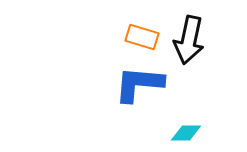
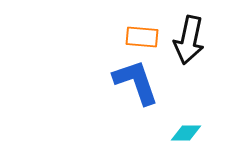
orange rectangle: rotated 12 degrees counterclockwise
blue L-shape: moved 3 px left, 2 px up; rotated 66 degrees clockwise
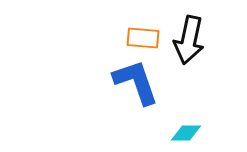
orange rectangle: moved 1 px right, 1 px down
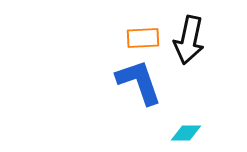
orange rectangle: rotated 8 degrees counterclockwise
blue L-shape: moved 3 px right
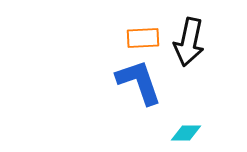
black arrow: moved 2 px down
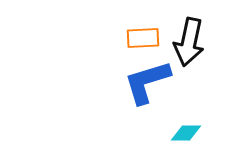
blue L-shape: moved 8 px right; rotated 88 degrees counterclockwise
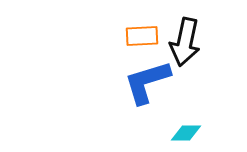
orange rectangle: moved 1 px left, 2 px up
black arrow: moved 4 px left
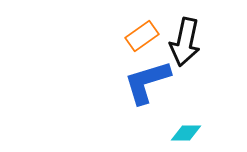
orange rectangle: rotated 32 degrees counterclockwise
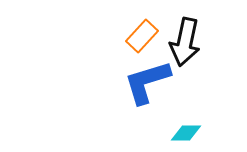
orange rectangle: rotated 12 degrees counterclockwise
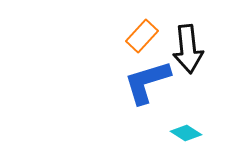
black arrow: moved 3 px right, 7 px down; rotated 18 degrees counterclockwise
cyan diamond: rotated 32 degrees clockwise
